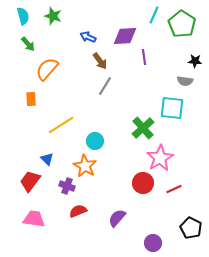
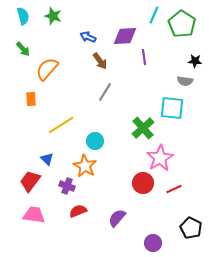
green arrow: moved 5 px left, 5 px down
gray line: moved 6 px down
pink trapezoid: moved 4 px up
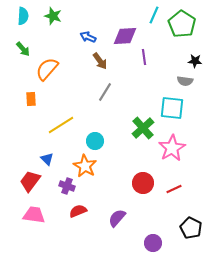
cyan semicircle: rotated 18 degrees clockwise
pink star: moved 12 px right, 10 px up
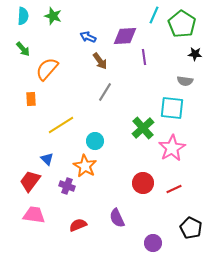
black star: moved 7 px up
red semicircle: moved 14 px down
purple semicircle: rotated 66 degrees counterclockwise
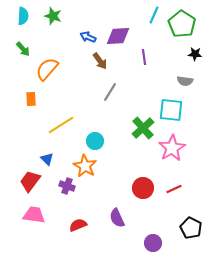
purple diamond: moved 7 px left
gray line: moved 5 px right
cyan square: moved 1 px left, 2 px down
red circle: moved 5 px down
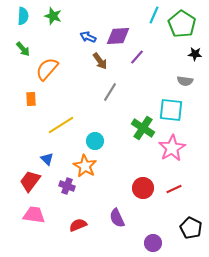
purple line: moved 7 px left; rotated 49 degrees clockwise
green cross: rotated 15 degrees counterclockwise
